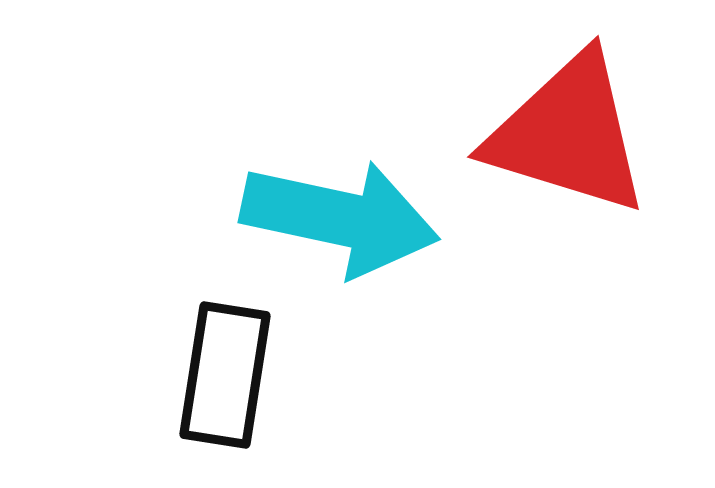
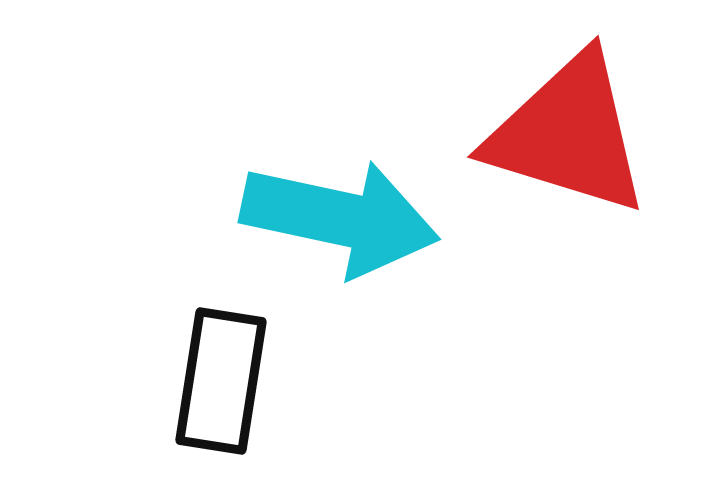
black rectangle: moved 4 px left, 6 px down
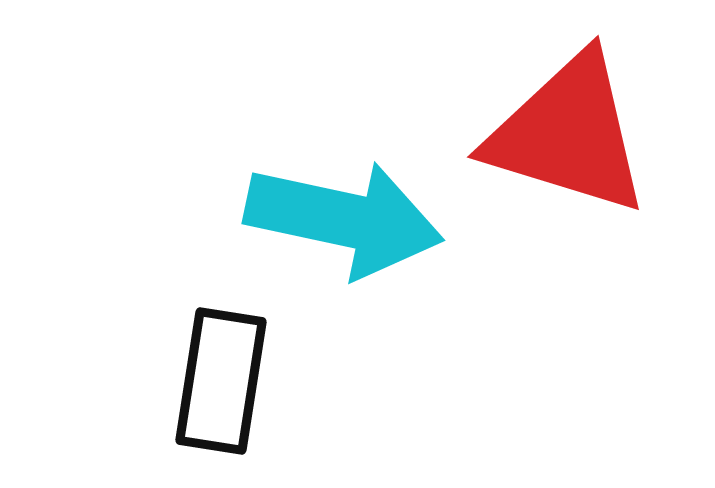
cyan arrow: moved 4 px right, 1 px down
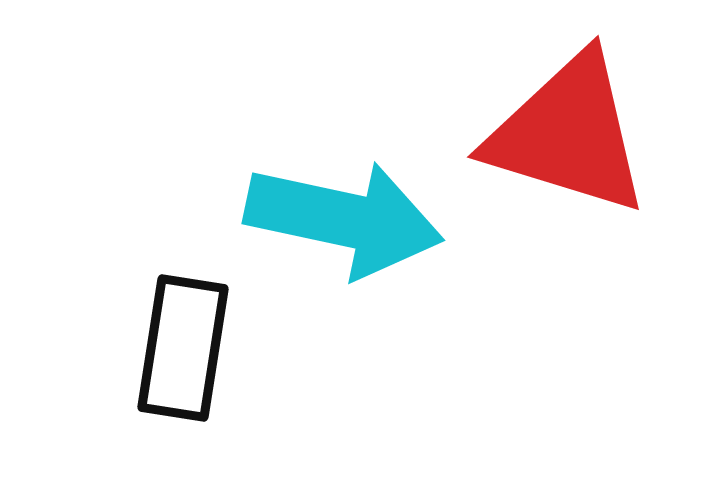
black rectangle: moved 38 px left, 33 px up
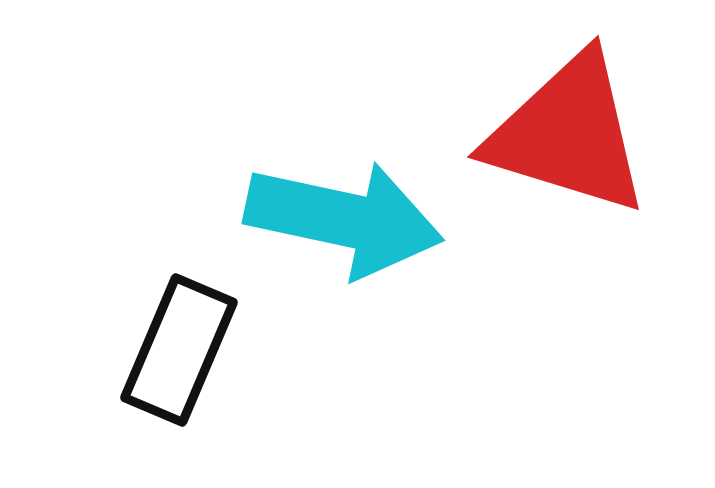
black rectangle: moved 4 px left, 2 px down; rotated 14 degrees clockwise
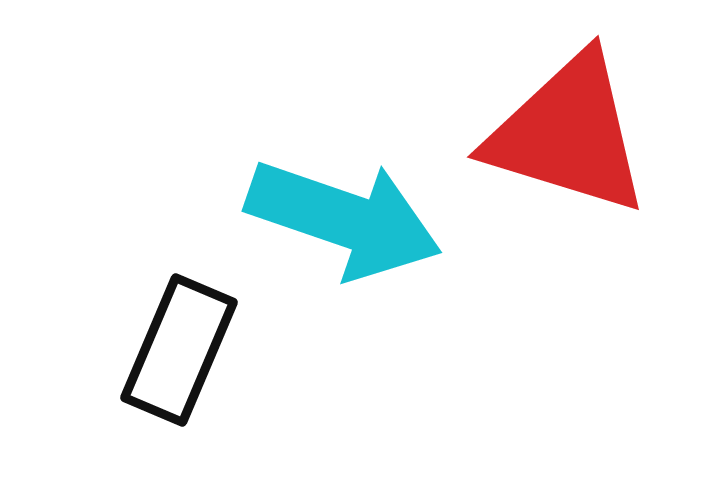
cyan arrow: rotated 7 degrees clockwise
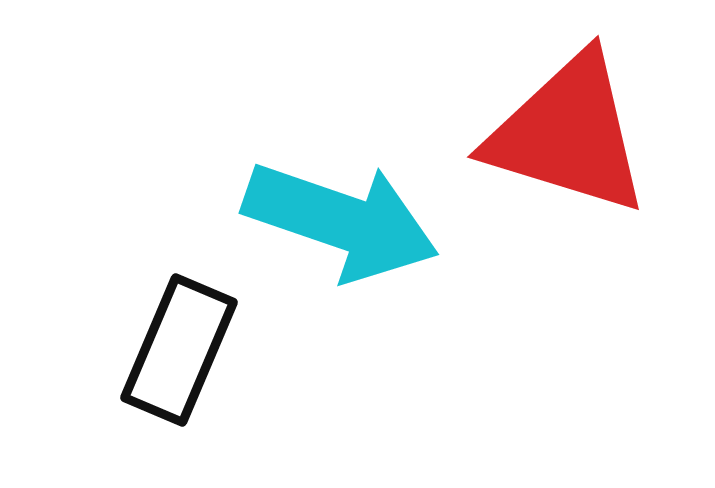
cyan arrow: moved 3 px left, 2 px down
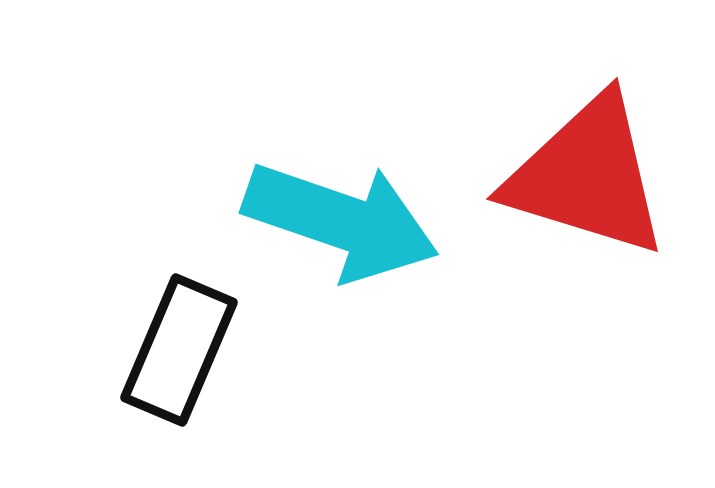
red triangle: moved 19 px right, 42 px down
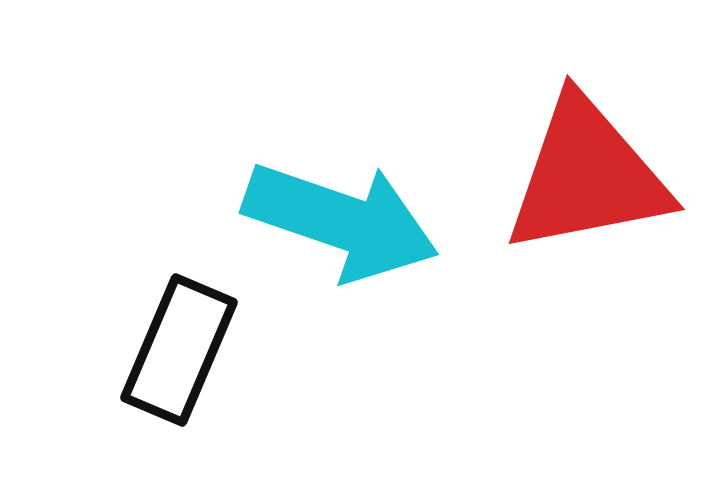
red triangle: rotated 28 degrees counterclockwise
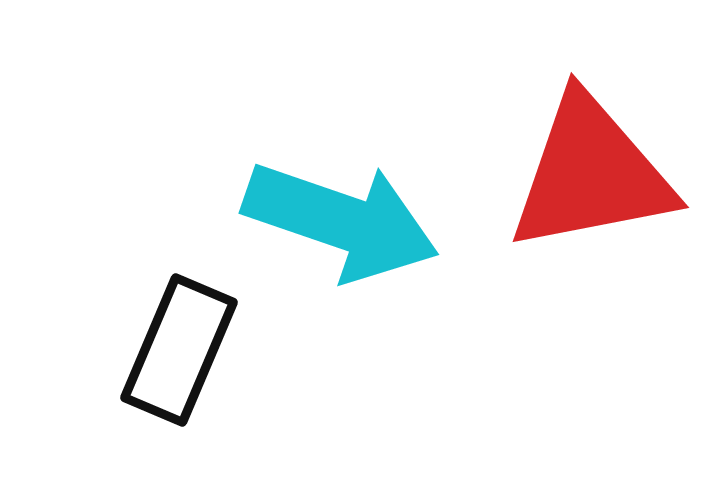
red triangle: moved 4 px right, 2 px up
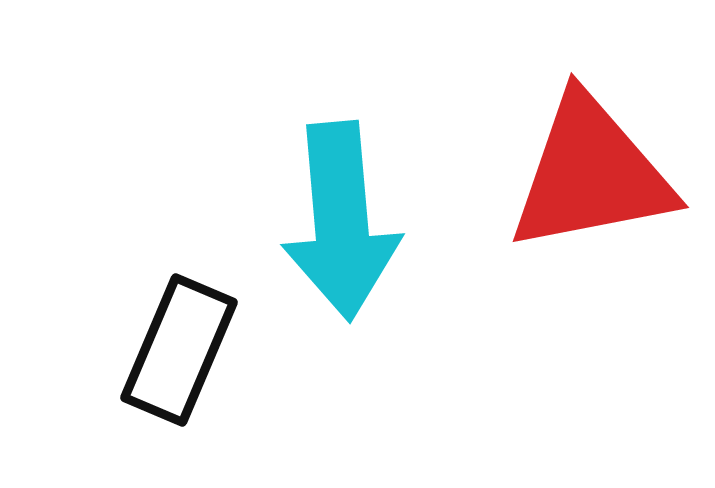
cyan arrow: rotated 66 degrees clockwise
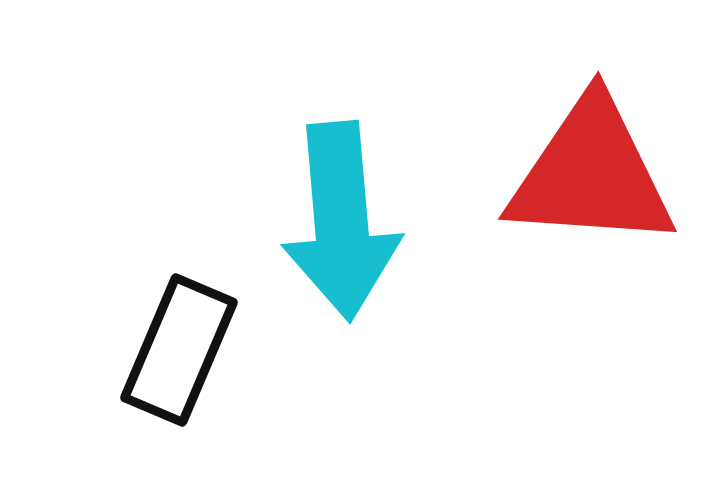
red triangle: rotated 15 degrees clockwise
